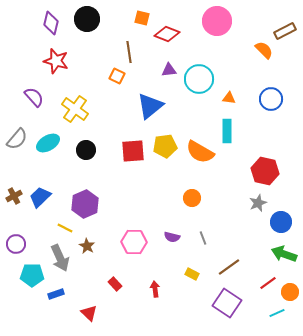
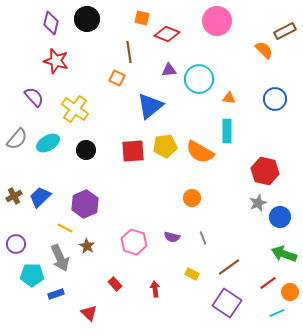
orange square at (117, 76): moved 2 px down
blue circle at (271, 99): moved 4 px right
blue circle at (281, 222): moved 1 px left, 5 px up
pink hexagon at (134, 242): rotated 15 degrees clockwise
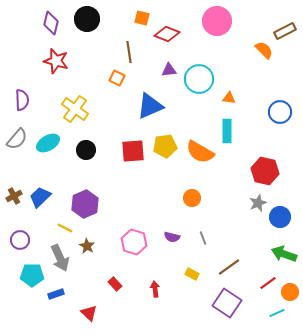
purple semicircle at (34, 97): moved 12 px left, 3 px down; rotated 40 degrees clockwise
blue circle at (275, 99): moved 5 px right, 13 px down
blue triangle at (150, 106): rotated 16 degrees clockwise
purple circle at (16, 244): moved 4 px right, 4 px up
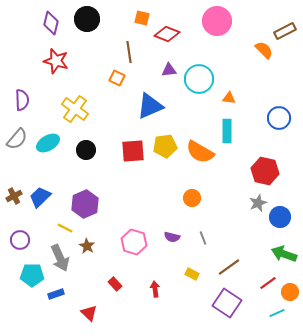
blue circle at (280, 112): moved 1 px left, 6 px down
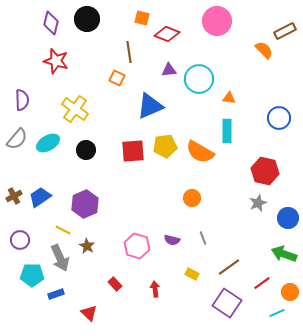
blue trapezoid at (40, 197): rotated 10 degrees clockwise
blue circle at (280, 217): moved 8 px right, 1 px down
yellow line at (65, 228): moved 2 px left, 2 px down
purple semicircle at (172, 237): moved 3 px down
pink hexagon at (134, 242): moved 3 px right, 4 px down
red line at (268, 283): moved 6 px left
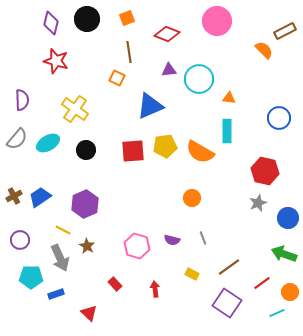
orange square at (142, 18): moved 15 px left; rotated 35 degrees counterclockwise
cyan pentagon at (32, 275): moved 1 px left, 2 px down
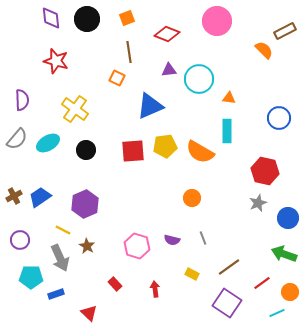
purple diamond at (51, 23): moved 5 px up; rotated 20 degrees counterclockwise
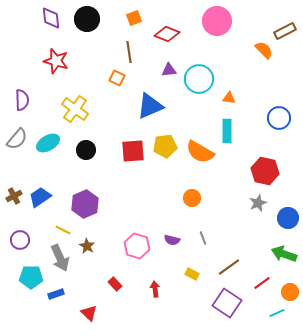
orange square at (127, 18): moved 7 px right
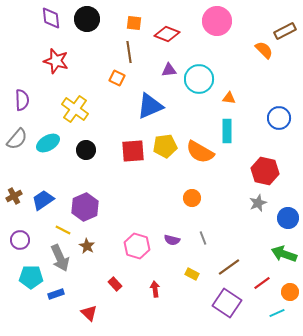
orange square at (134, 18): moved 5 px down; rotated 28 degrees clockwise
blue trapezoid at (40, 197): moved 3 px right, 3 px down
purple hexagon at (85, 204): moved 3 px down
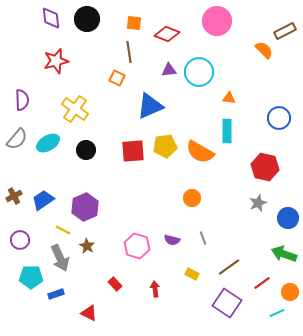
red star at (56, 61): rotated 30 degrees counterclockwise
cyan circle at (199, 79): moved 7 px up
red hexagon at (265, 171): moved 4 px up
red triangle at (89, 313): rotated 18 degrees counterclockwise
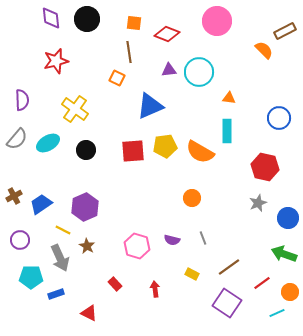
blue trapezoid at (43, 200): moved 2 px left, 4 px down
